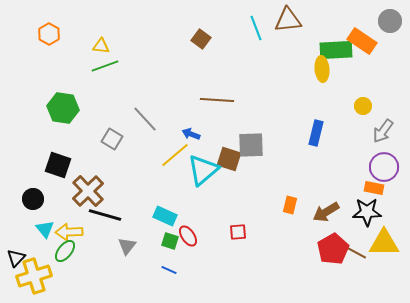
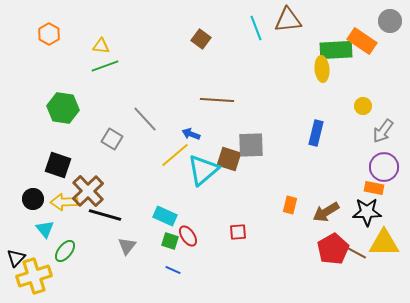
yellow arrow at (69, 232): moved 5 px left, 30 px up
blue line at (169, 270): moved 4 px right
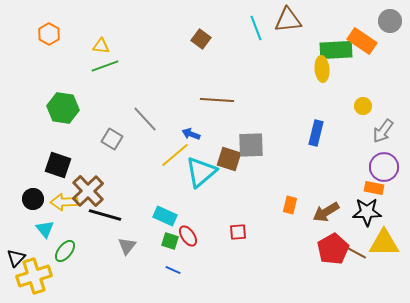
cyan triangle at (203, 170): moved 2 px left, 2 px down
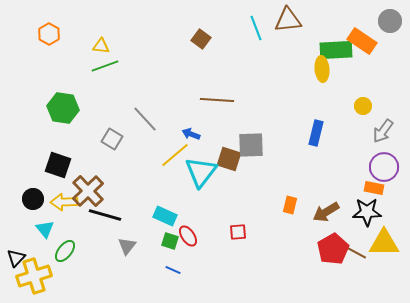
cyan triangle at (201, 172): rotated 12 degrees counterclockwise
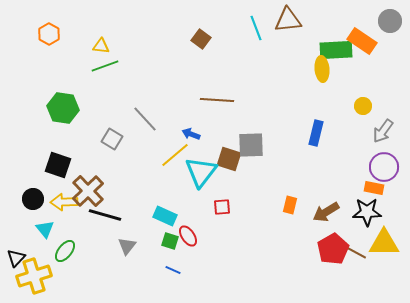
red square at (238, 232): moved 16 px left, 25 px up
